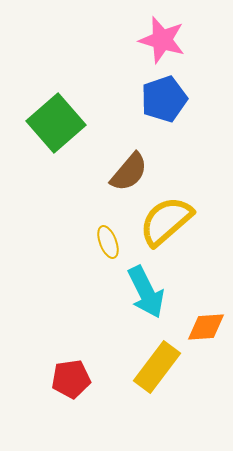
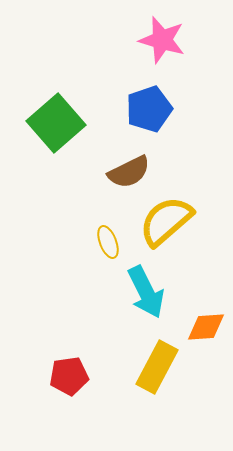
blue pentagon: moved 15 px left, 10 px down
brown semicircle: rotated 24 degrees clockwise
yellow rectangle: rotated 9 degrees counterclockwise
red pentagon: moved 2 px left, 3 px up
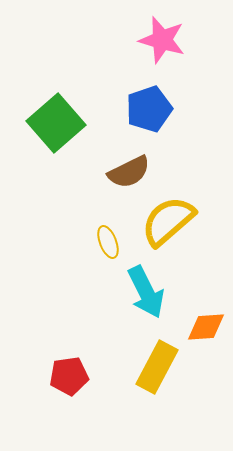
yellow semicircle: moved 2 px right
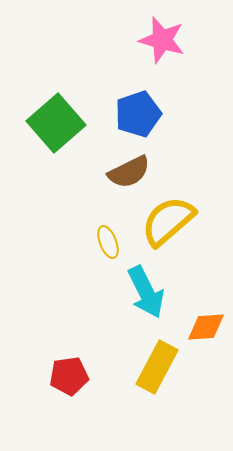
blue pentagon: moved 11 px left, 5 px down
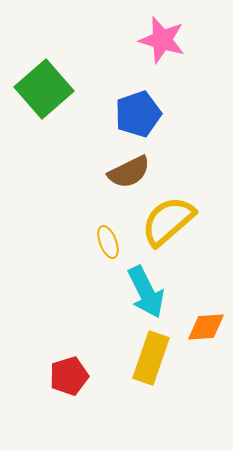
green square: moved 12 px left, 34 px up
yellow rectangle: moved 6 px left, 9 px up; rotated 9 degrees counterclockwise
red pentagon: rotated 9 degrees counterclockwise
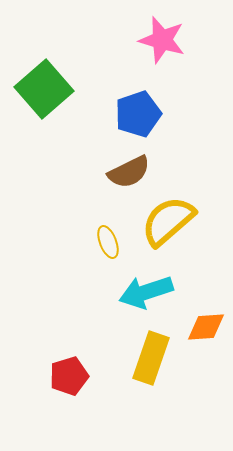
cyan arrow: rotated 98 degrees clockwise
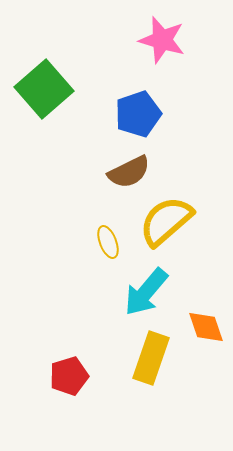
yellow semicircle: moved 2 px left
cyan arrow: rotated 32 degrees counterclockwise
orange diamond: rotated 75 degrees clockwise
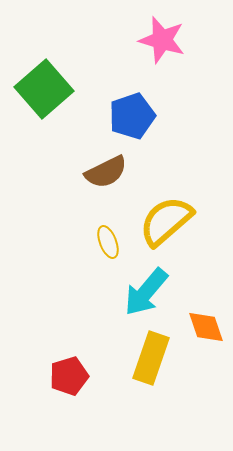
blue pentagon: moved 6 px left, 2 px down
brown semicircle: moved 23 px left
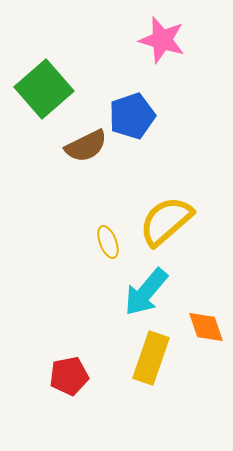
brown semicircle: moved 20 px left, 26 px up
red pentagon: rotated 6 degrees clockwise
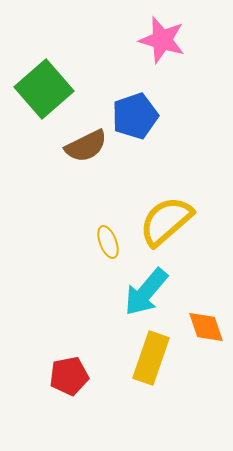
blue pentagon: moved 3 px right
